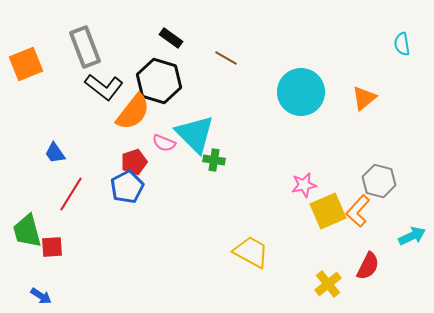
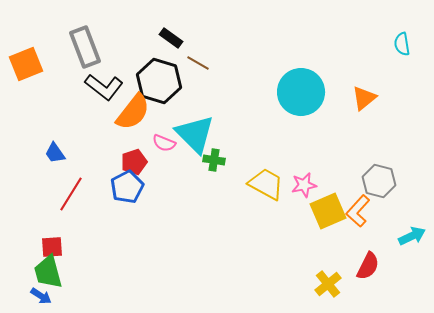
brown line: moved 28 px left, 5 px down
green trapezoid: moved 21 px right, 41 px down
yellow trapezoid: moved 15 px right, 68 px up
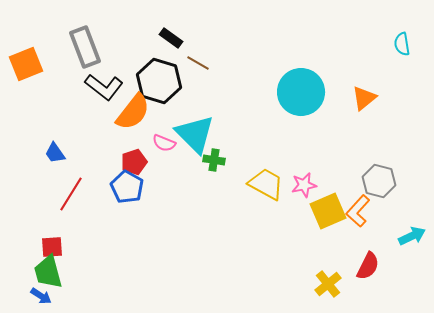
blue pentagon: rotated 16 degrees counterclockwise
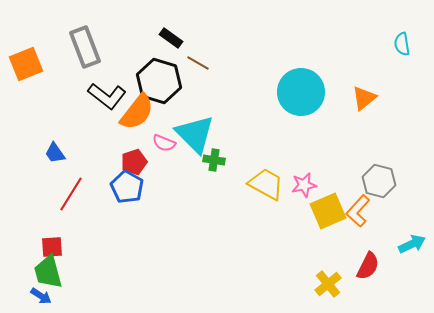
black L-shape: moved 3 px right, 9 px down
orange semicircle: moved 4 px right
cyan arrow: moved 8 px down
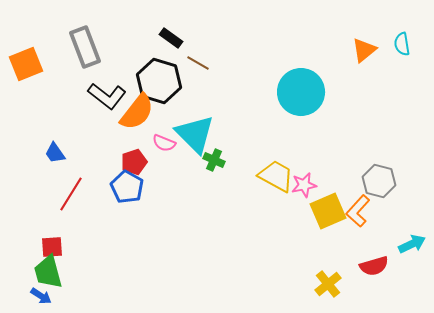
orange triangle: moved 48 px up
green cross: rotated 15 degrees clockwise
yellow trapezoid: moved 10 px right, 8 px up
red semicircle: moved 6 px right; rotated 48 degrees clockwise
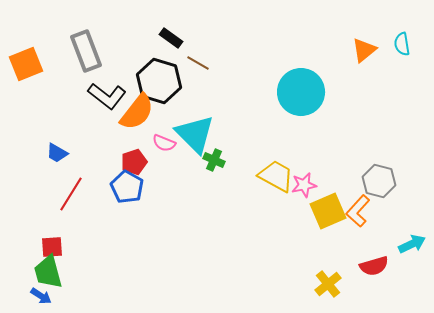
gray rectangle: moved 1 px right, 4 px down
blue trapezoid: moved 2 px right; rotated 25 degrees counterclockwise
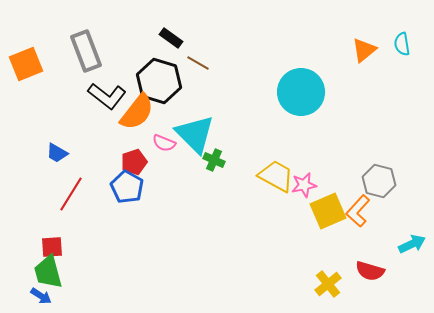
red semicircle: moved 4 px left, 5 px down; rotated 32 degrees clockwise
